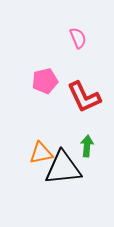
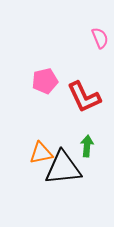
pink semicircle: moved 22 px right
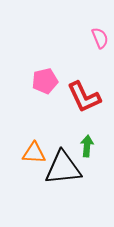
orange triangle: moved 7 px left; rotated 15 degrees clockwise
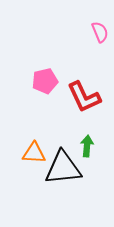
pink semicircle: moved 6 px up
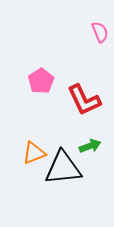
pink pentagon: moved 4 px left; rotated 20 degrees counterclockwise
red L-shape: moved 3 px down
green arrow: moved 3 px right; rotated 65 degrees clockwise
orange triangle: rotated 25 degrees counterclockwise
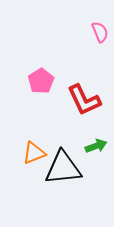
green arrow: moved 6 px right
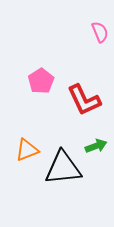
orange triangle: moved 7 px left, 3 px up
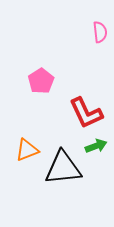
pink semicircle: rotated 15 degrees clockwise
red L-shape: moved 2 px right, 13 px down
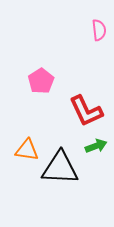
pink semicircle: moved 1 px left, 2 px up
red L-shape: moved 2 px up
orange triangle: rotated 30 degrees clockwise
black triangle: moved 3 px left; rotated 9 degrees clockwise
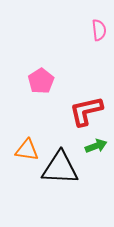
red L-shape: rotated 102 degrees clockwise
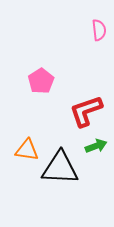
red L-shape: rotated 6 degrees counterclockwise
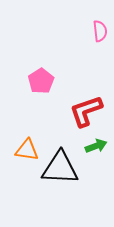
pink semicircle: moved 1 px right, 1 px down
